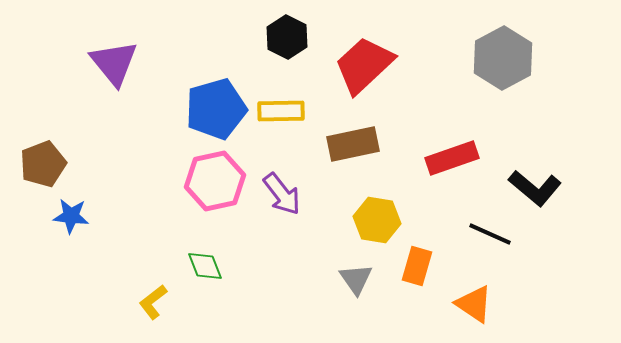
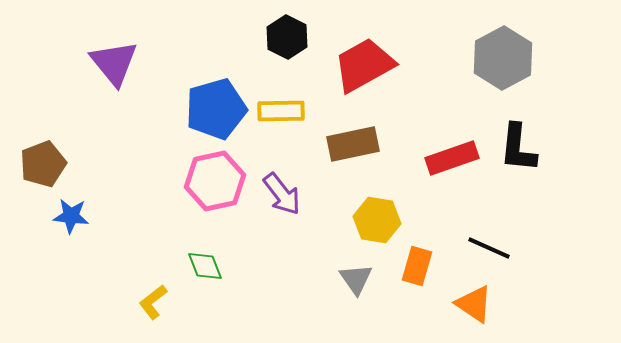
red trapezoid: rotated 14 degrees clockwise
black L-shape: moved 17 px left, 40 px up; rotated 56 degrees clockwise
black line: moved 1 px left, 14 px down
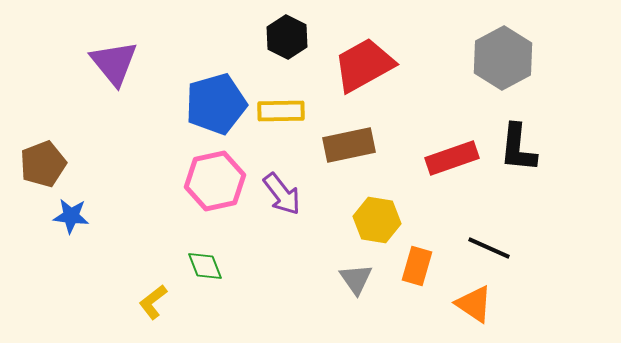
blue pentagon: moved 5 px up
brown rectangle: moved 4 px left, 1 px down
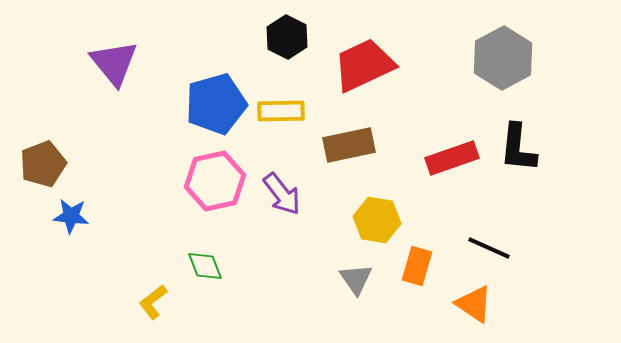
red trapezoid: rotated 4 degrees clockwise
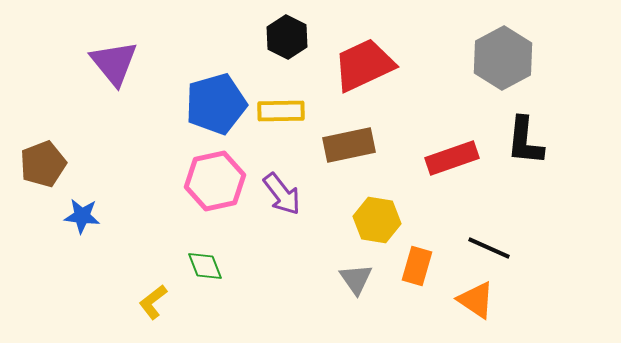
black L-shape: moved 7 px right, 7 px up
blue star: moved 11 px right
orange triangle: moved 2 px right, 4 px up
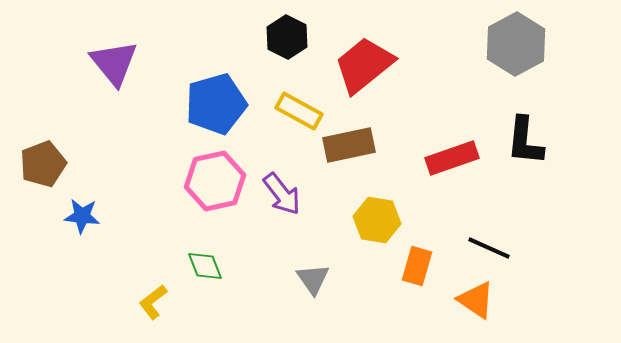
gray hexagon: moved 13 px right, 14 px up
red trapezoid: rotated 14 degrees counterclockwise
yellow rectangle: moved 18 px right; rotated 30 degrees clockwise
gray triangle: moved 43 px left
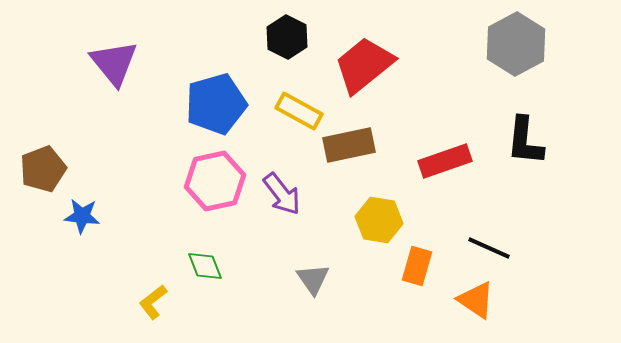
red rectangle: moved 7 px left, 3 px down
brown pentagon: moved 5 px down
yellow hexagon: moved 2 px right
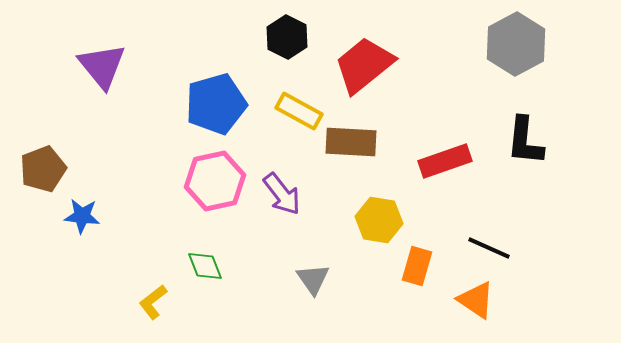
purple triangle: moved 12 px left, 3 px down
brown rectangle: moved 2 px right, 3 px up; rotated 15 degrees clockwise
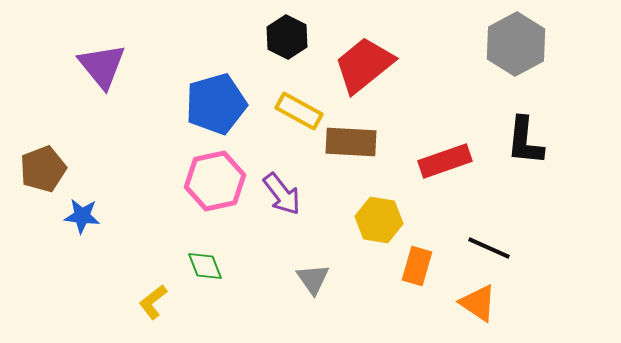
orange triangle: moved 2 px right, 3 px down
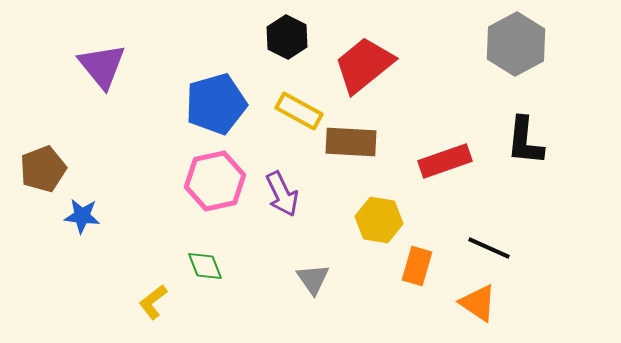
purple arrow: rotated 12 degrees clockwise
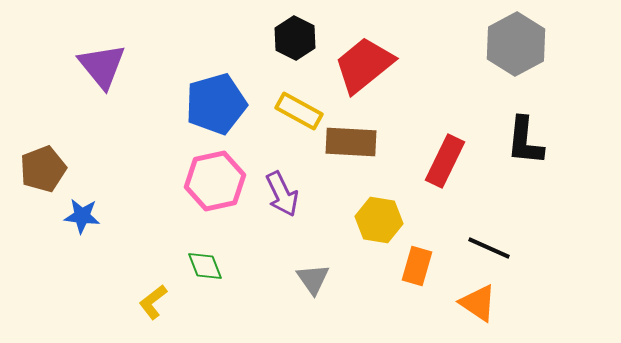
black hexagon: moved 8 px right, 1 px down
red rectangle: rotated 45 degrees counterclockwise
